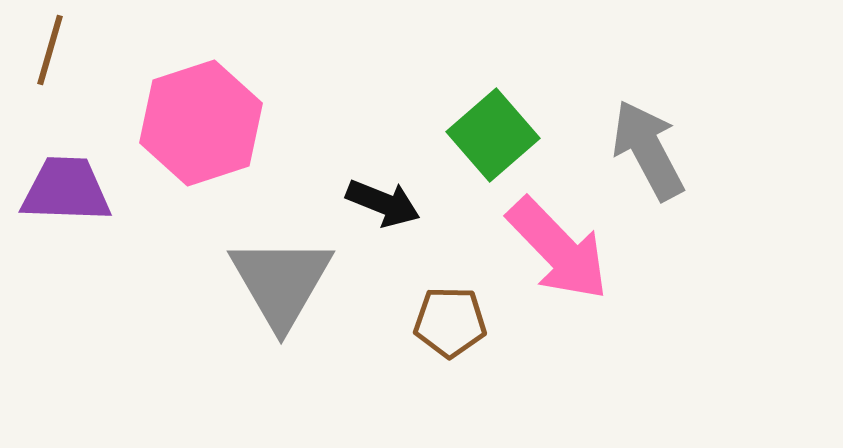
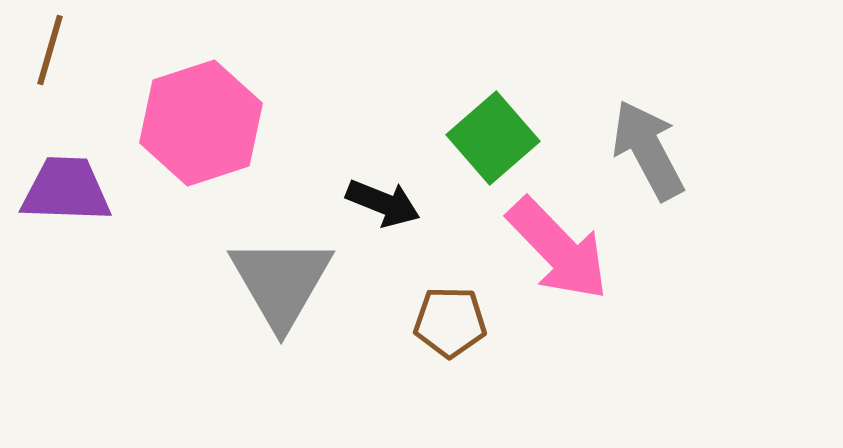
green square: moved 3 px down
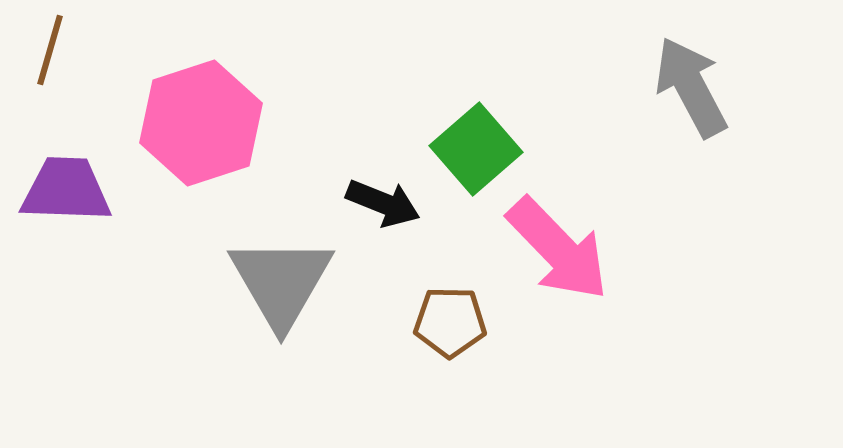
green square: moved 17 px left, 11 px down
gray arrow: moved 43 px right, 63 px up
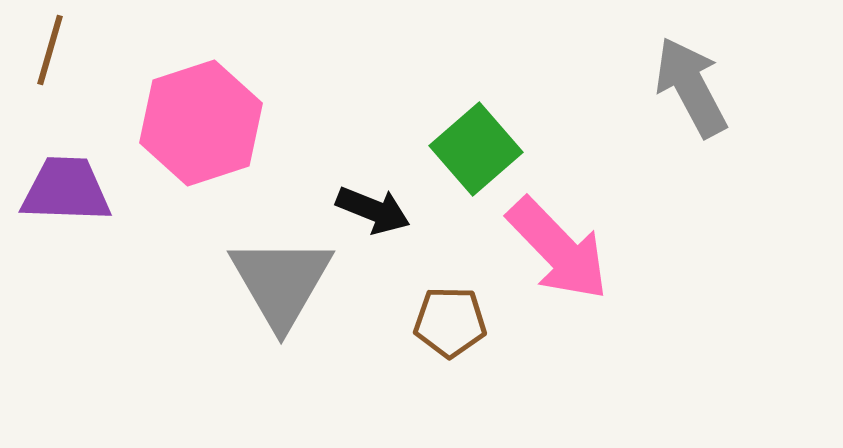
black arrow: moved 10 px left, 7 px down
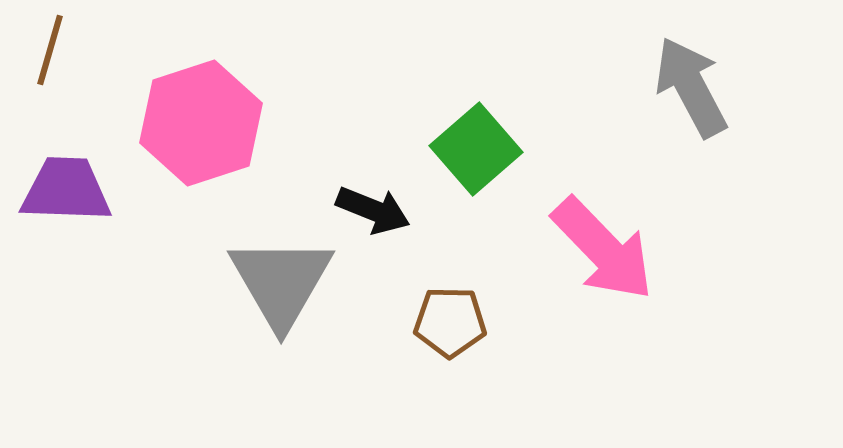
pink arrow: moved 45 px right
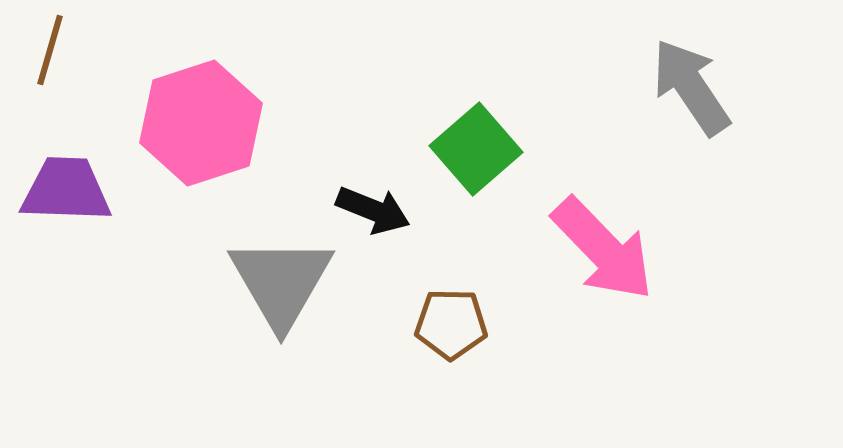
gray arrow: rotated 6 degrees counterclockwise
brown pentagon: moved 1 px right, 2 px down
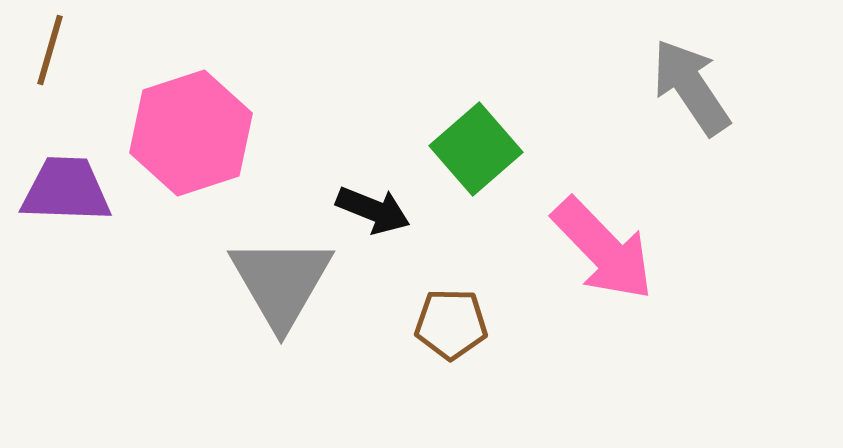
pink hexagon: moved 10 px left, 10 px down
